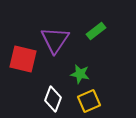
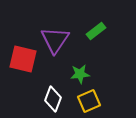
green star: rotated 18 degrees counterclockwise
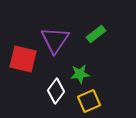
green rectangle: moved 3 px down
white diamond: moved 3 px right, 8 px up; rotated 15 degrees clockwise
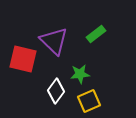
purple triangle: moved 1 px left, 1 px down; rotated 20 degrees counterclockwise
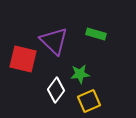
green rectangle: rotated 54 degrees clockwise
white diamond: moved 1 px up
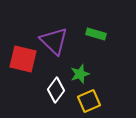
green star: rotated 12 degrees counterclockwise
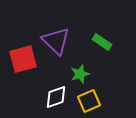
green rectangle: moved 6 px right, 8 px down; rotated 18 degrees clockwise
purple triangle: moved 2 px right
red square: rotated 28 degrees counterclockwise
white diamond: moved 7 px down; rotated 35 degrees clockwise
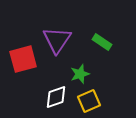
purple triangle: moved 1 px right, 1 px up; rotated 20 degrees clockwise
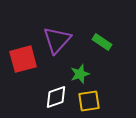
purple triangle: rotated 8 degrees clockwise
yellow square: rotated 15 degrees clockwise
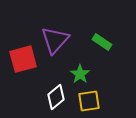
purple triangle: moved 2 px left
green star: rotated 18 degrees counterclockwise
white diamond: rotated 20 degrees counterclockwise
